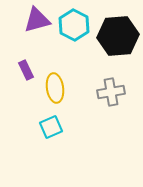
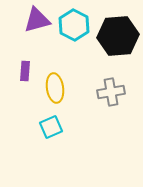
purple rectangle: moved 1 px left, 1 px down; rotated 30 degrees clockwise
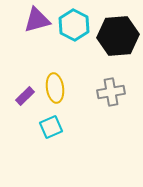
purple rectangle: moved 25 px down; rotated 42 degrees clockwise
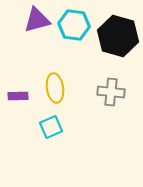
cyan hexagon: rotated 20 degrees counterclockwise
black hexagon: rotated 21 degrees clockwise
gray cross: rotated 16 degrees clockwise
purple rectangle: moved 7 px left; rotated 42 degrees clockwise
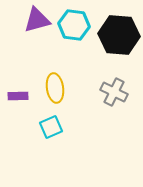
black hexagon: moved 1 px right, 1 px up; rotated 12 degrees counterclockwise
gray cross: moved 3 px right; rotated 20 degrees clockwise
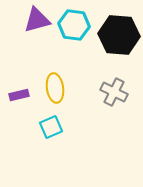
purple rectangle: moved 1 px right, 1 px up; rotated 12 degrees counterclockwise
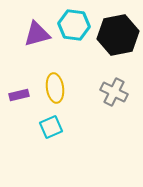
purple triangle: moved 14 px down
black hexagon: moved 1 px left; rotated 15 degrees counterclockwise
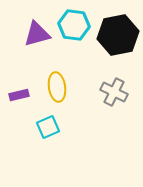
yellow ellipse: moved 2 px right, 1 px up
cyan square: moved 3 px left
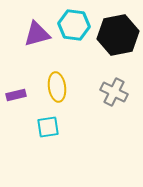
purple rectangle: moved 3 px left
cyan square: rotated 15 degrees clockwise
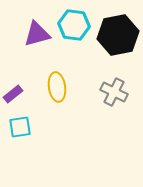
purple rectangle: moved 3 px left, 1 px up; rotated 24 degrees counterclockwise
cyan square: moved 28 px left
